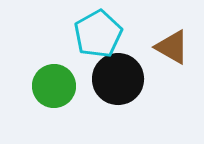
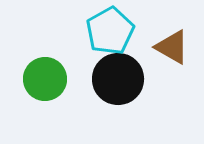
cyan pentagon: moved 12 px right, 3 px up
green circle: moved 9 px left, 7 px up
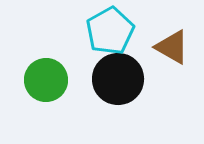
green circle: moved 1 px right, 1 px down
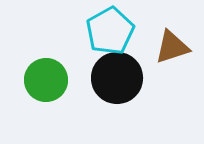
brown triangle: rotated 48 degrees counterclockwise
black circle: moved 1 px left, 1 px up
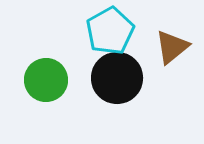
brown triangle: rotated 21 degrees counterclockwise
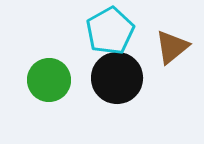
green circle: moved 3 px right
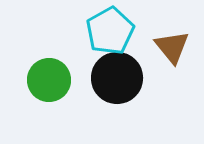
brown triangle: rotated 30 degrees counterclockwise
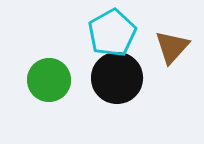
cyan pentagon: moved 2 px right, 2 px down
brown triangle: rotated 21 degrees clockwise
